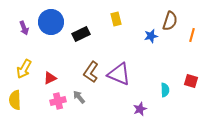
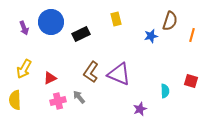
cyan semicircle: moved 1 px down
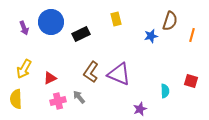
yellow semicircle: moved 1 px right, 1 px up
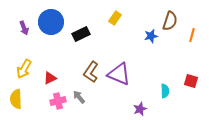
yellow rectangle: moved 1 px left, 1 px up; rotated 48 degrees clockwise
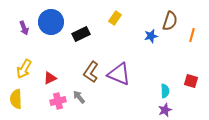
purple star: moved 25 px right, 1 px down
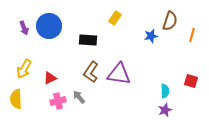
blue circle: moved 2 px left, 4 px down
black rectangle: moved 7 px right, 6 px down; rotated 30 degrees clockwise
purple triangle: rotated 15 degrees counterclockwise
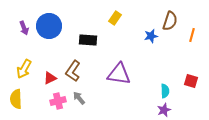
brown L-shape: moved 18 px left, 1 px up
gray arrow: moved 1 px down
purple star: moved 1 px left
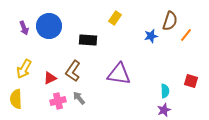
orange line: moved 6 px left; rotated 24 degrees clockwise
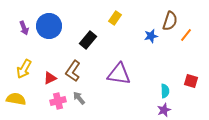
black rectangle: rotated 54 degrees counterclockwise
yellow semicircle: rotated 102 degrees clockwise
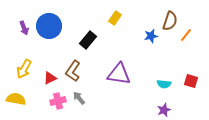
cyan semicircle: moved 1 px left, 7 px up; rotated 96 degrees clockwise
